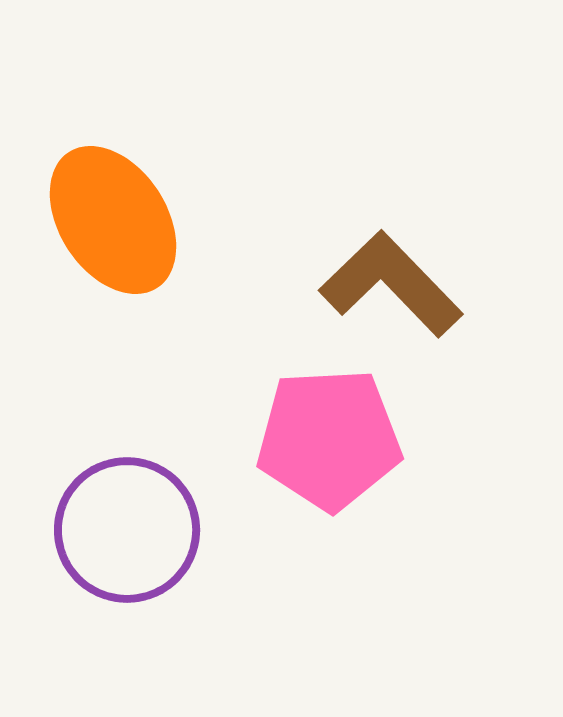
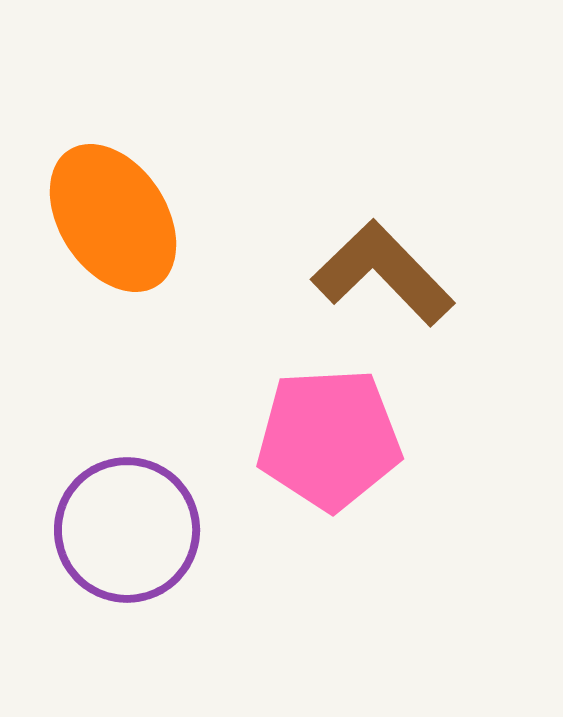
orange ellipse: moved 2 px up
brown L-shape: moved 8 px left, 11 px up
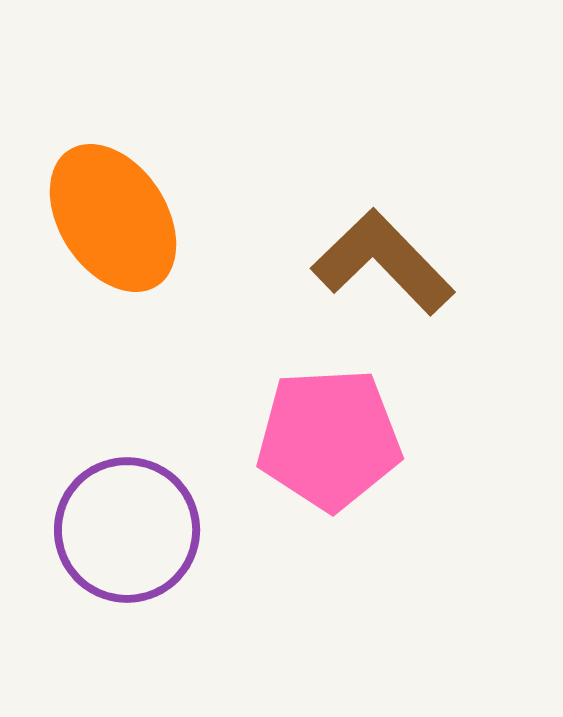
brown L-shape: moved 11 px up
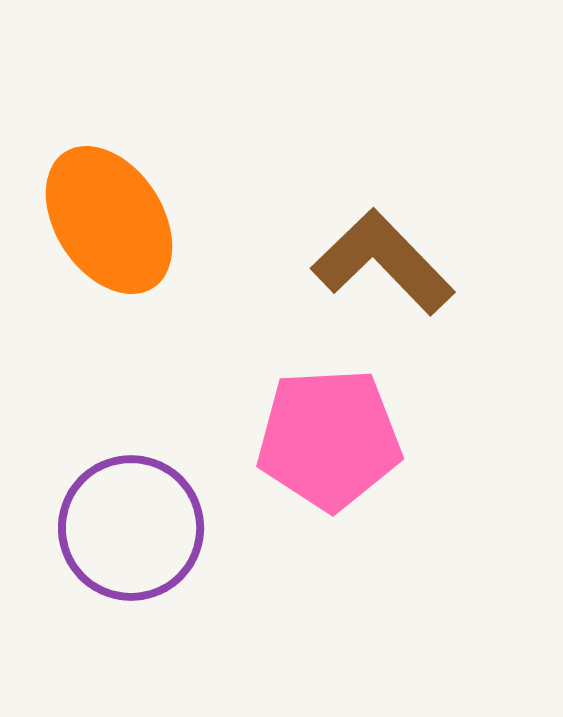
orange ellipse: moved 4 px left, 2 px down
purple circle: moved 4 px right, 2 px up
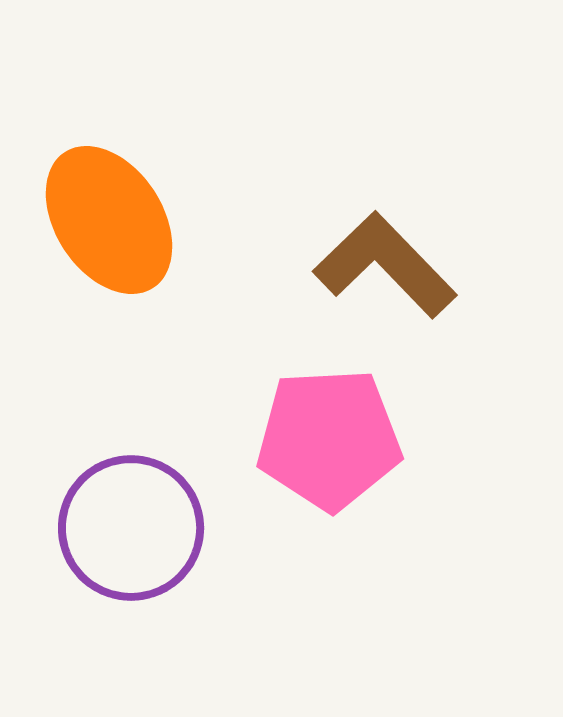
brown L-shape: moved 2 px right, 3 px down
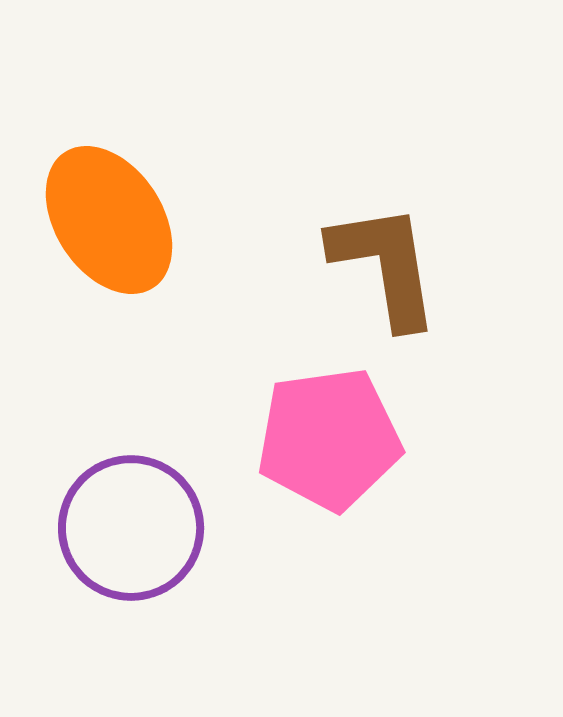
brown L-shape: rotated 35 degrees clockwise
pink pentagon: rotated 5 degrees counterclockwise
